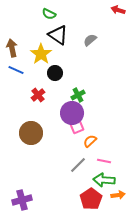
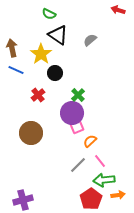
green cross: rotated 16 degrees counterclockwise
pink line: moved 4 px left; rotated 40 degrees clockwise
green arrow: rotated 10 degrees counterclockwise
purple cross: moved 1 px right
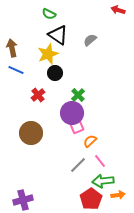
yellow star: moved 7 px right; rotated 15 degrees clockwise
green arrow: moved 1 px left, 1 px down
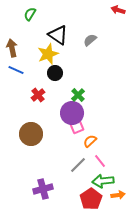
green semicircle: moved 19 px left; rotated 96 degrees clockwise
brown circle: moved 1 px down
purple cross: moved 20 px right, 11 px up
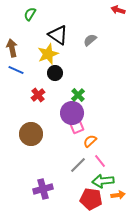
red pentagon: rotated 30 degrees counterclockwise
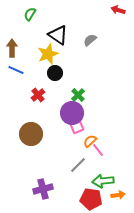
brown arrow: rotated 12 degrees clockwise
pink line: moved 2 px left, 11 px up
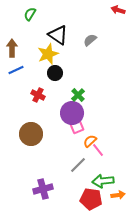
blue line: rotated 49 degrees counterclockwise
red cross: rotated 24 degrees counterclockwise
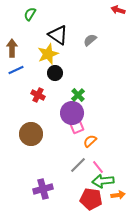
pink line: moved 17 px down
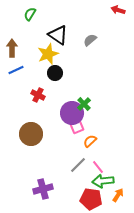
green cross: moved 6 px right, 9 px down
orange arrow: rotated 48 degrees counterclockwise
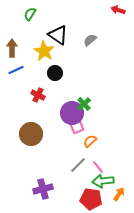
yellow star: moved 4 px left, 3 px up; rotated 20 degrees counterclockwise
orange arrow: moved 1 px right, 1 px up
